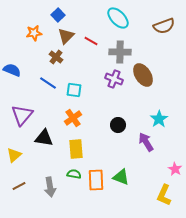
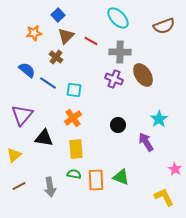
blue semicircle: moved 15 px right; rotated 18 degrees clockwise
yellow L-shape: moved 2 px down; rotated 130 degrees clockwise
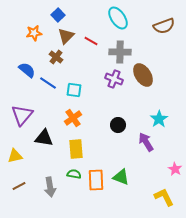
cyan ellipse: rotated 10 degrees clockwise
yellow triangle: moved 1 px right, 1 px down; rotated 28 degrees clockwise
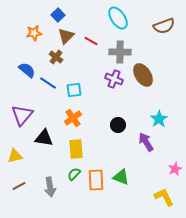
cyan square: rotated 14 degrees counterclockwise
pink star: rotated 16 degrees clockwise
green semicircle: rotated 56 degrees counterclockwise
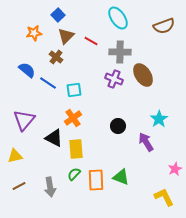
purple triangle: moved 2 px right, 5 px down
black circle: moved 1 px down
black triangle: moved 10 px right; rotated 18 degrees clockwise
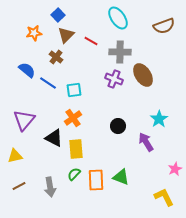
brown triangle: moved 1 px up
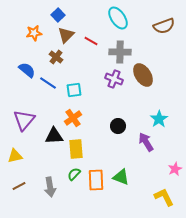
black triangle: moved 2 px up; rotated 30 degrees counterclockwise
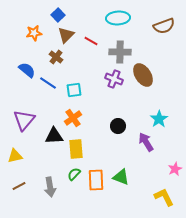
cyan ellipse: rotated 60 degrees counterclockwise
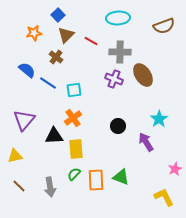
brown line: rotated 72 degrees clockwise
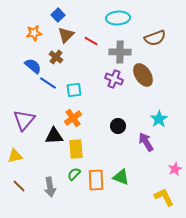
brown semicircle: moved 9 px left, 12 px down
blue semicircle: moved 6 px right, 4 px up
